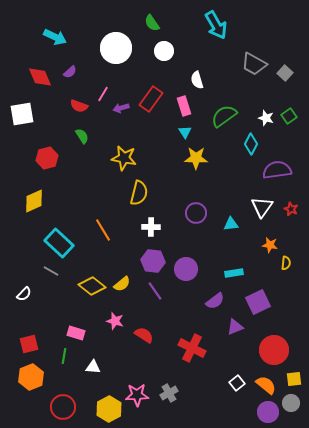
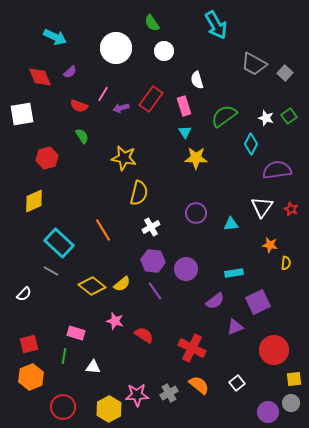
white cross at (151, 227): rotated 30 degrees counterclockwise
orange semicircle at (266, 385): moved 67 px left
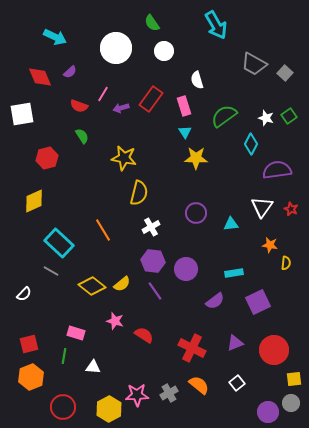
purple triangle at (235, 327): moved 16 px down
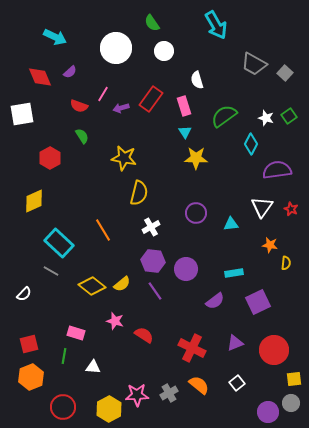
red hexagon at (47, 158): moved 3 px right; rotated 15 degrees counterclockwise
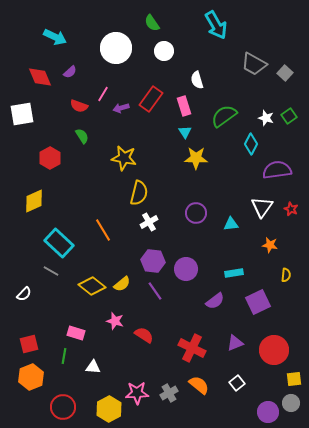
white cross at (151, 227): moved 2 px left, 5 px up
yellow semicircle at (286, 263): moved 12 px down
pink star at (137, 395): moved 2 px up
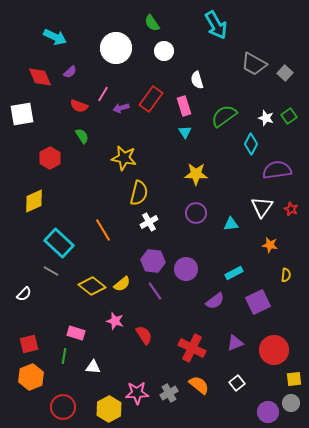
yellow star at (196, 158): moved 16 px down
cyan rectangle at (234, 273): rotated 18 degrees counterclockwise
red semicircle at (144, 335): rotated 24 degrees clockwise
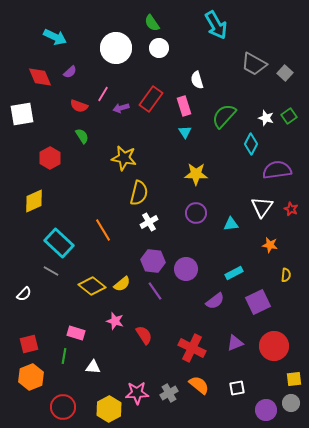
white circle at (164, 51): moved 5 px left, 3 px up
green semicircle at (224, 116): rotated 12 degrees counterclockwise
red circle at (274, 350): moved 4 px up
white square at (237, 383): moved 5 px down; rotated 28 degrees clockwise
purple circle at (268, 412): moved 2 px left, 2 px up
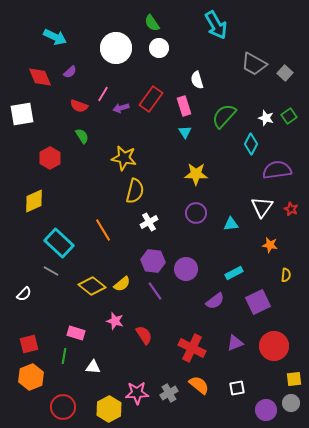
yellow semicircle at (139, 193): moved 4 px left, 2 px up
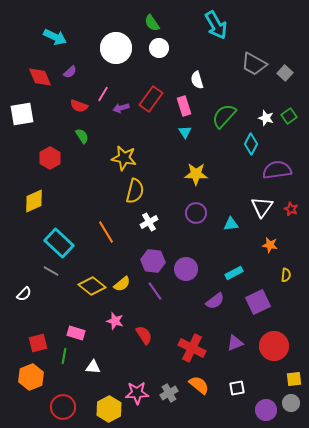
orange line at (103, 230): moved 3 px right, 2 px down
red square at (29, 344): moved 9 px right, 1 px up
